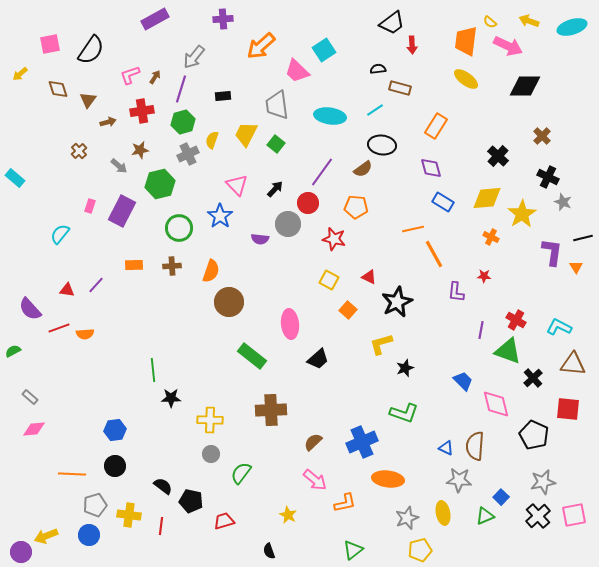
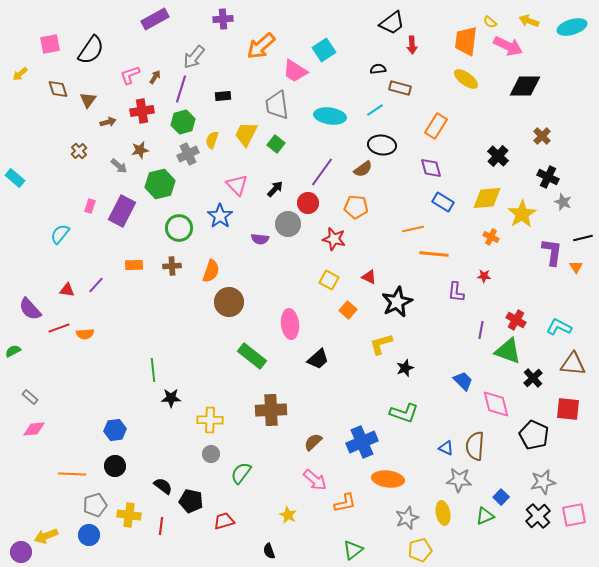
pink trapezoid at (297, 71): moved 2 px left; rotated 12 degrees counterclockwise
orange line at (434, 254): rotated 56 degrees counterclockwise
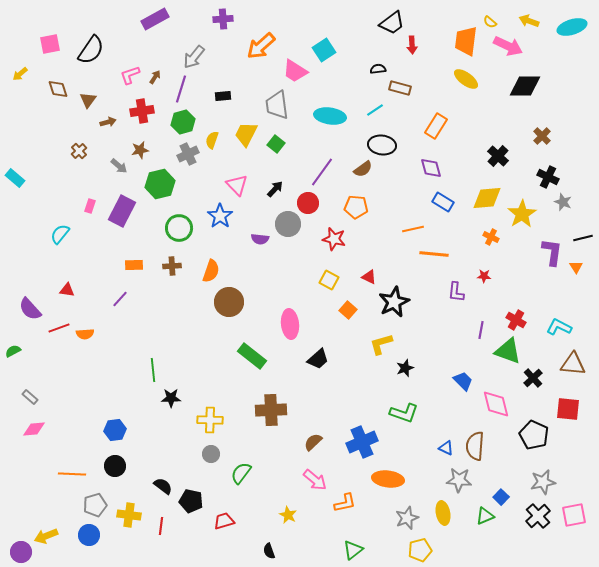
purple line at (96, 285): moved 24 px right, 14 px down
black star at (397, 302): moved 3 px left
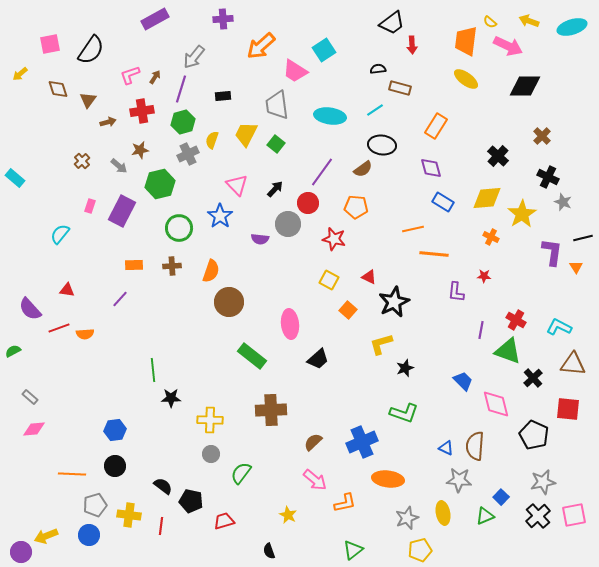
brown cross at (79, 151): moved 3 px right, 10 px down
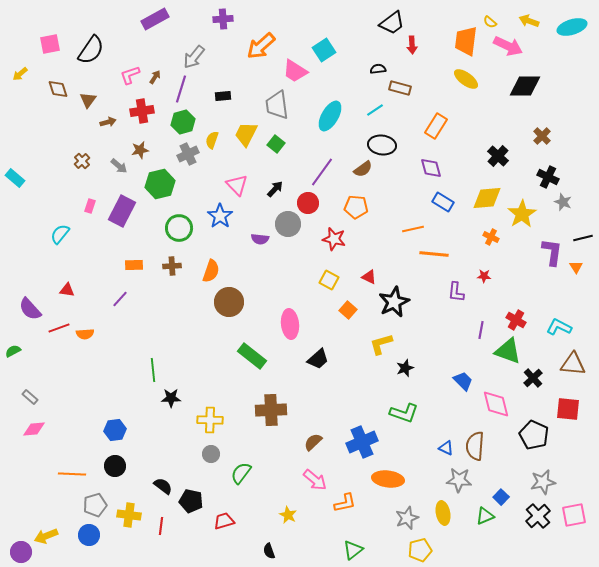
cyan ellipse at (330, 116): rotated 68 degrees counterclockwise
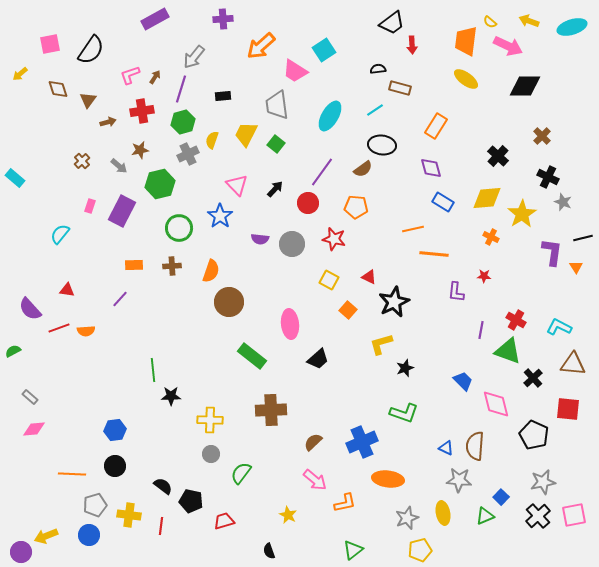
gray circle at (288, 224): moved 4 px right, 20 px down
orange semicircle at (85, 334): moved 1 px right, 3 px up
black star at (171, 398): moved 2 px up
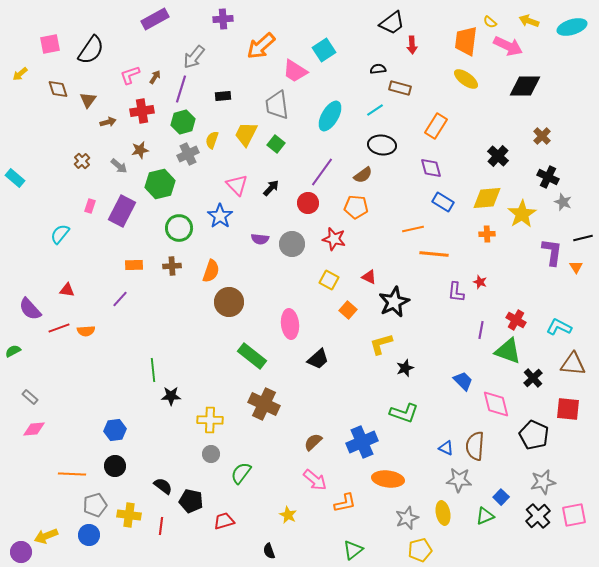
brown semicircle at (363, 169): moved 6 px down
black arrow at (275, 189): moved 4 px left, 1 px up
orange cross at (491, 237): moved 4 px left, 3 px up; rotated 28 degrees counterclockwise
red star at (484, 276): moved 4 px left, 6 px down; rotated 16 degrees clockwise
brown cross at (271, 410): moved 7 px left, 6 px up; rotated 28 degrees clockwise
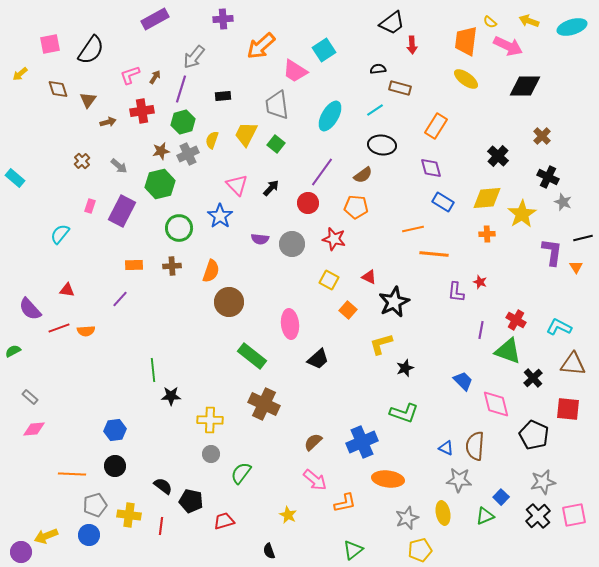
brown star at (140, 150): moved 21 px right, 1 px down
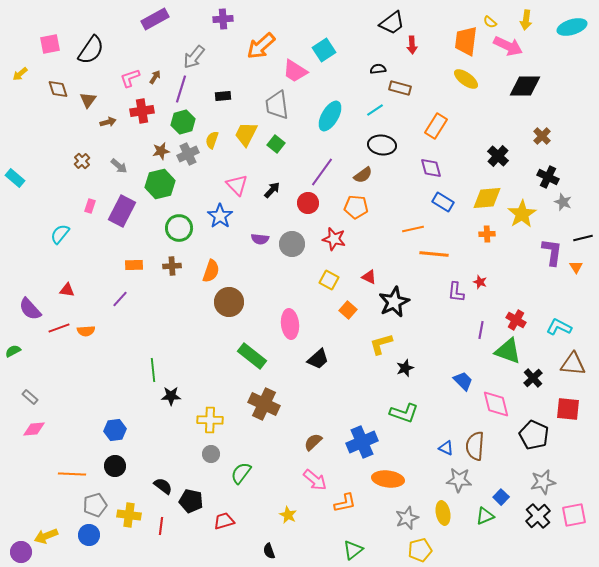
yellow arrow at (529, 21): moved 3 px left, 1 px up; rotated 102 degrees counterclockwise
pink L-shape at (130, 75): moved 3 px down
black arrow at (271, 188): moved 1 px right, 2 px down
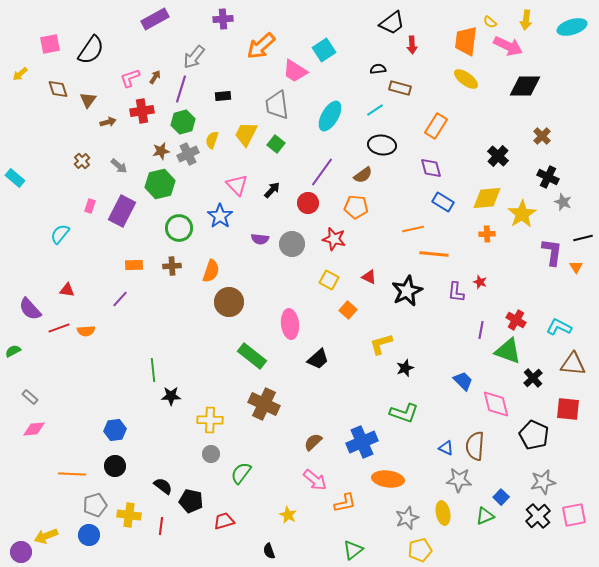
black star at (394, 302): moved 13 px right, 11 px up
